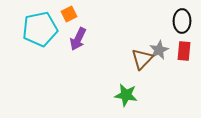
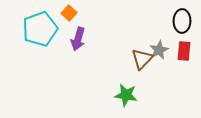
orange square: moved 1 px up; rotated 21 degrees counterclockwise
cyan pentagon: rotated 8 degrees counterclockwise
purple arrow: rotated 10 degrees counterclockwise
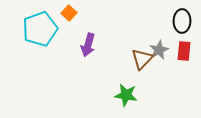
purple arrow: moved 10 px right, 6 px down
